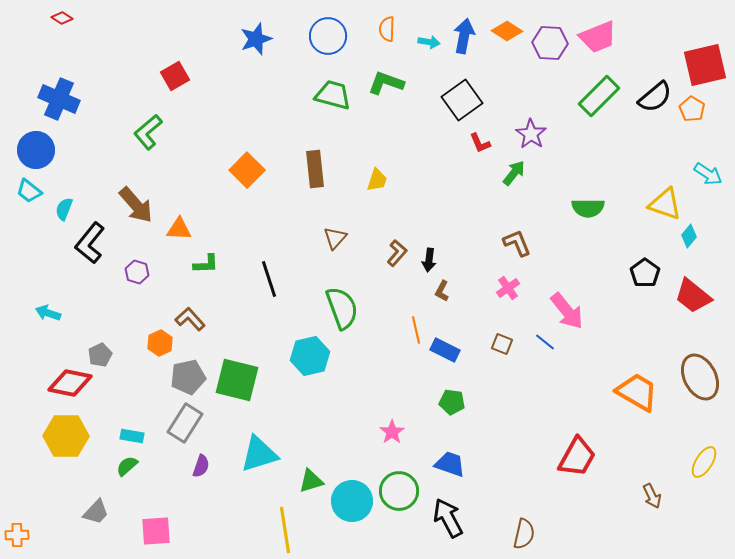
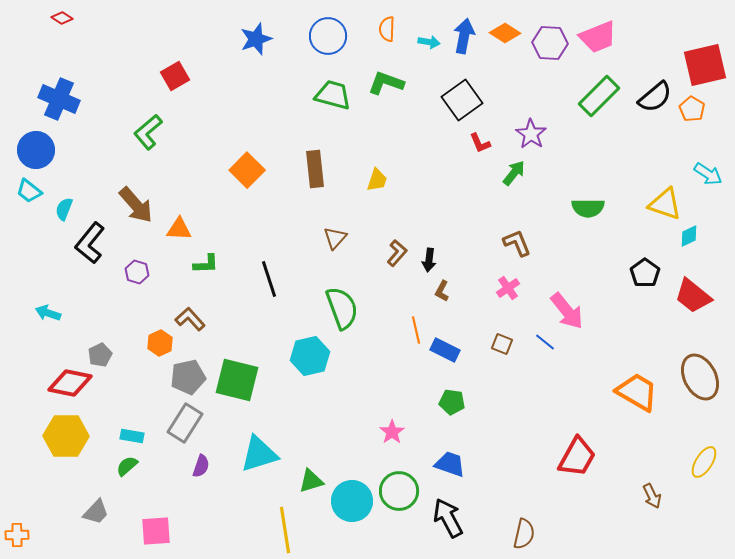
orange diamond at (507, 31): moved 2 px left, 2 px down
cyan diamond at (689, 236): rotated 25 degrees clockwise
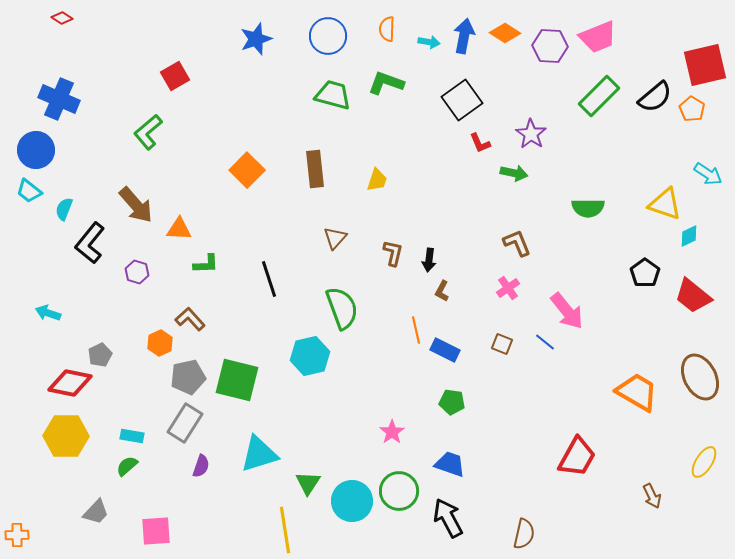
purple hexagon at (550, 43): moved 3 px down
green arrow at (514, 173): rotated 64 degrees clockwise
brown L-shape at (397, 253): moved 4 px left; rotated 28 degrees counterclockwise
green triangle at (311, 481): moved 3 px left, 2 px down; rotated 40 degrees counterclockwise
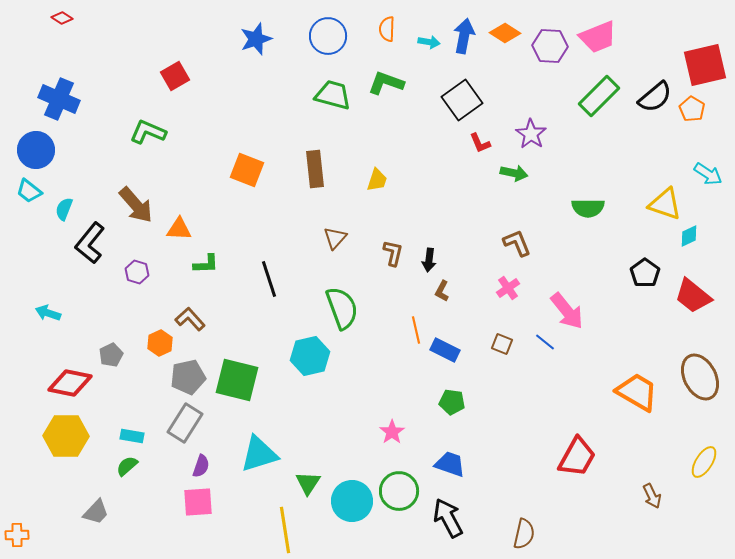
green L-shape at (148, 132): rotated 63 degrees clockwise
orange square at (247, 170): rotated 24 degrees counterclockwise
gray pentagon at (100, 355): moved 11 px right
pink square at (156, 531): moved 42 px right, 29 px up
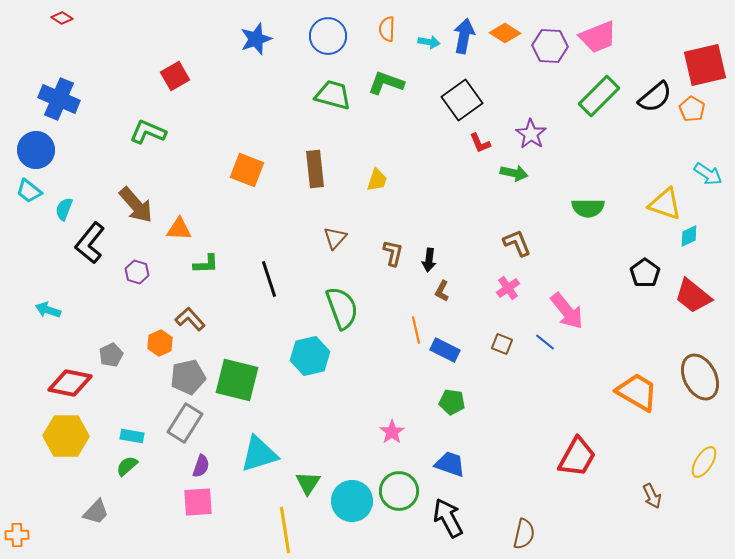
cyan arrow at (48, 313): moved 3 px up
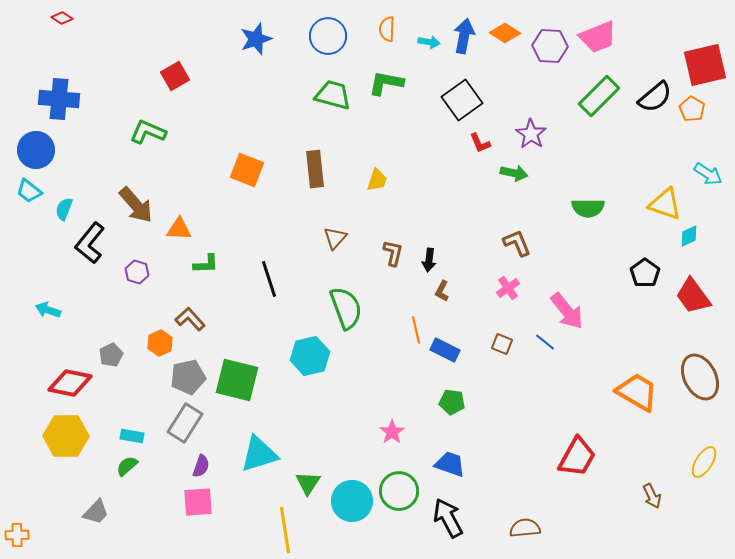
green L-shape at (386, 83): rotated 9 degrees counterclockwise
blue cross at (59, 99): rotated 18 degrees counterclockwise
red trapezoid at (693, 296): rotated 15 degrees clockwise
green semicircle at (342, 308): moved 4 px right
brown semicircle at (524, 534): moved 1 px right, 6 px up; rotated 108 degrees counterclockwise
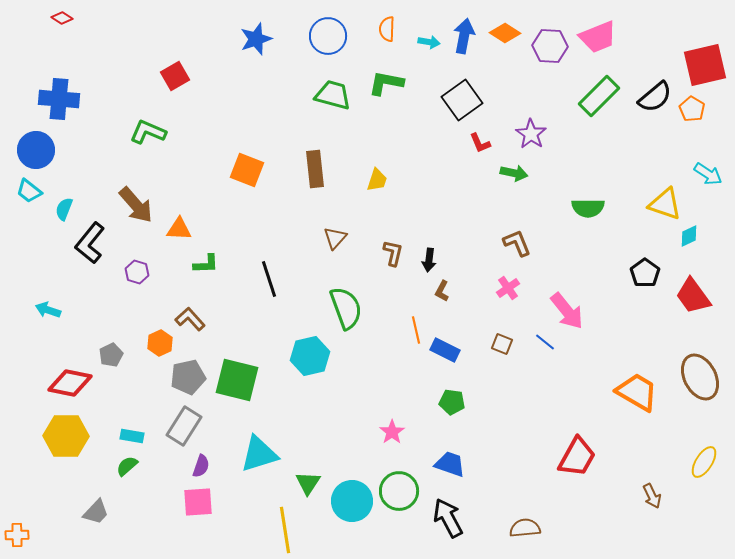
gray rectangle at (185, 423): moved 1 px left, 3 px down
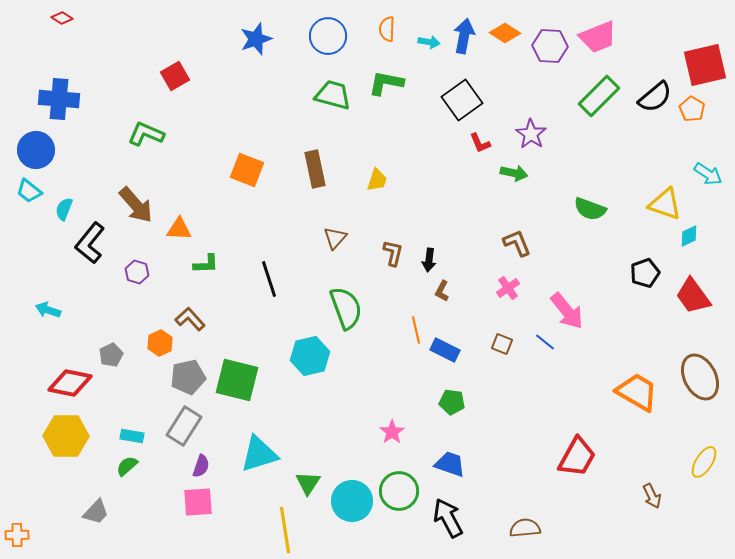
green L-shape at (148, 132): moved 2 px left, 2 px down
brown rectangle at (315, 169): rotated 6 degrees counterclockwise
green semicircle at (588, 208): moved 2 px right, 1 px down; rotated 20 degrees clockwise
black pentagon at (645, 273): rotated 16 degrees clockwise
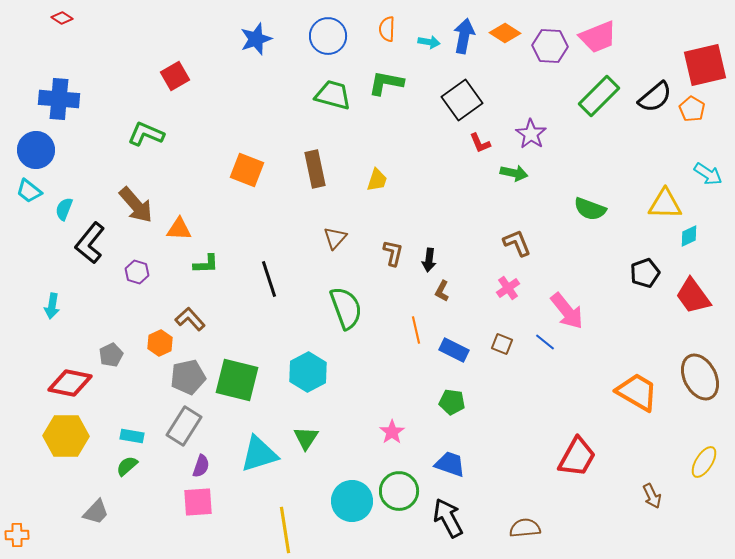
yellow triangle at (665, 204): rotated 18 degrees counterclockwise
cyan arrow at (48, 310): moved 4 px right, 4 px up; rotated 100 degrees counterclockwise
blue rectangle at (445, 350): moved 9 px right
cyan hexagon at (310, 356): moved 2 px left, 16 px down; rotated 15 degrees counterclockwise
green triangle at (308, 483): moved 2 px left, 45 px up
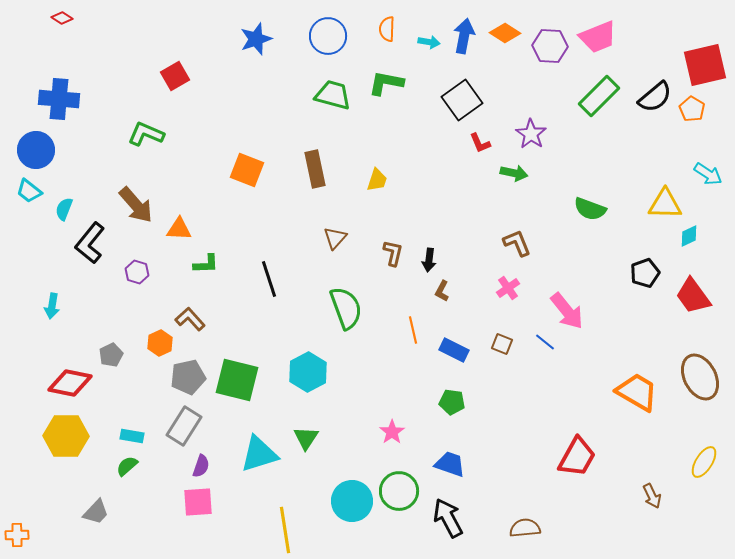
orange line at (416, 330): moved 3 px left
